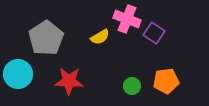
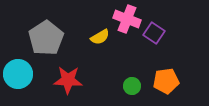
red star: moved 1 px left, 1 px up
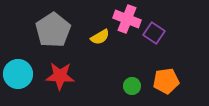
gray pentagon: moved 7 px right, 8 px up
red star: moved 8 px left, 4 px up
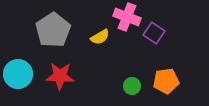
pink cross: moved 2 px up
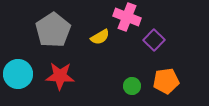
purple square: moved 7 px down; rotated 10 degrees clockwise
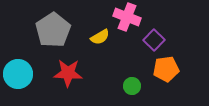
red star: moved 8 px right, 3 px up
orange pentagon: moved 12 px up
